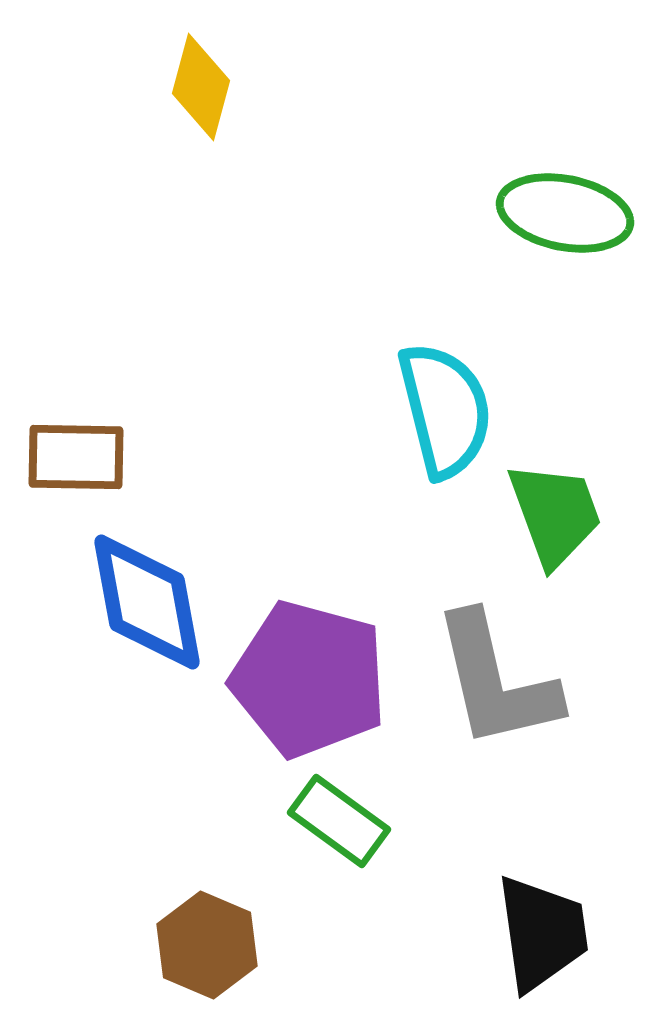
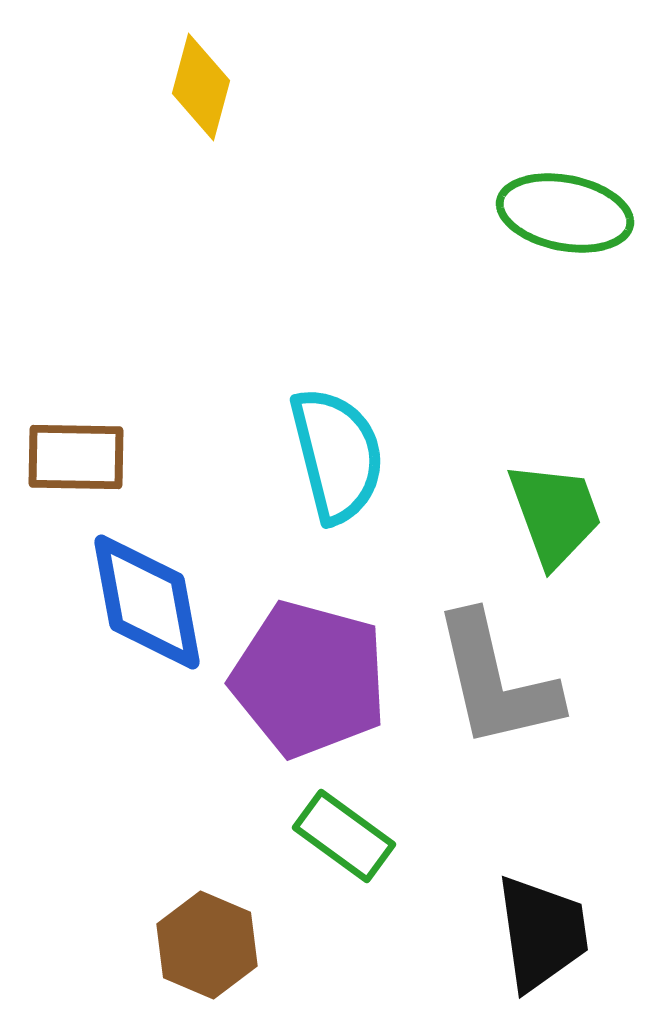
cyan semicircle: moved 108 px left, 45 px down
green rectangle: moved 5 px right, 15 px down
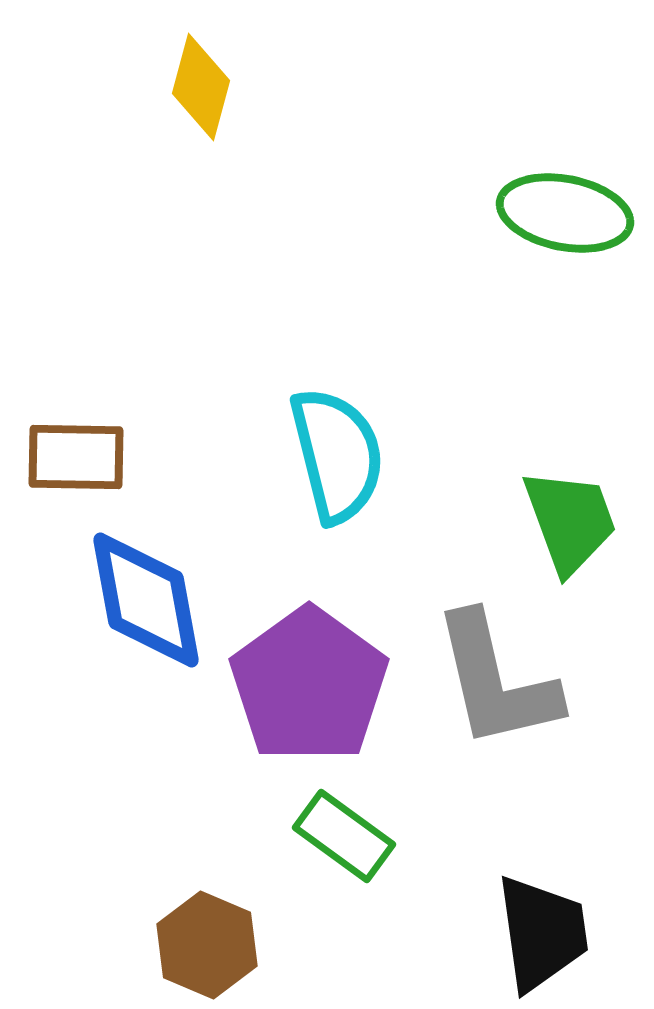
green trapezoid: moved 15 px right, 7 px down
blue diamond: moved 1 px left, 2 px up
purple pentagon: moved 6 px down; rotated 21 degrees clockwise
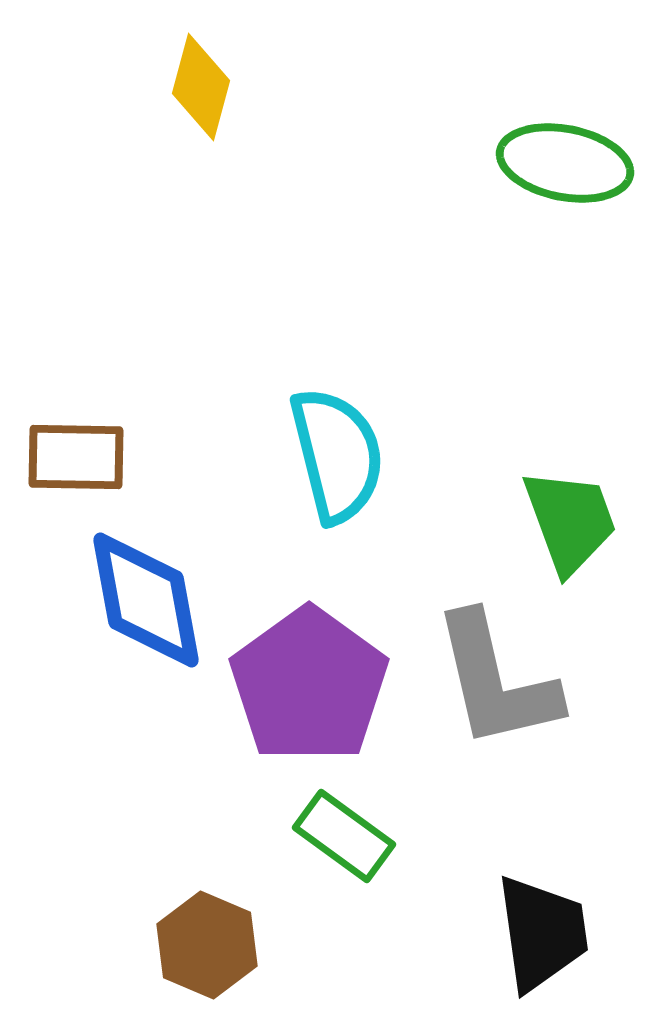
green ellipse: moved 50 px up
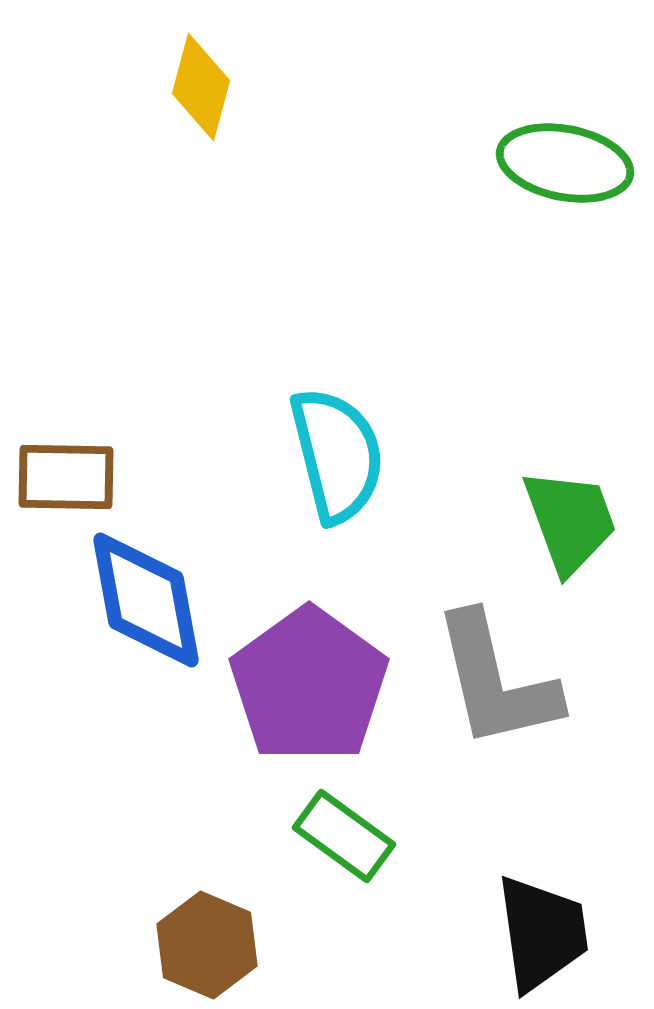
brown rectangle: moved 10 px left, 20 px down
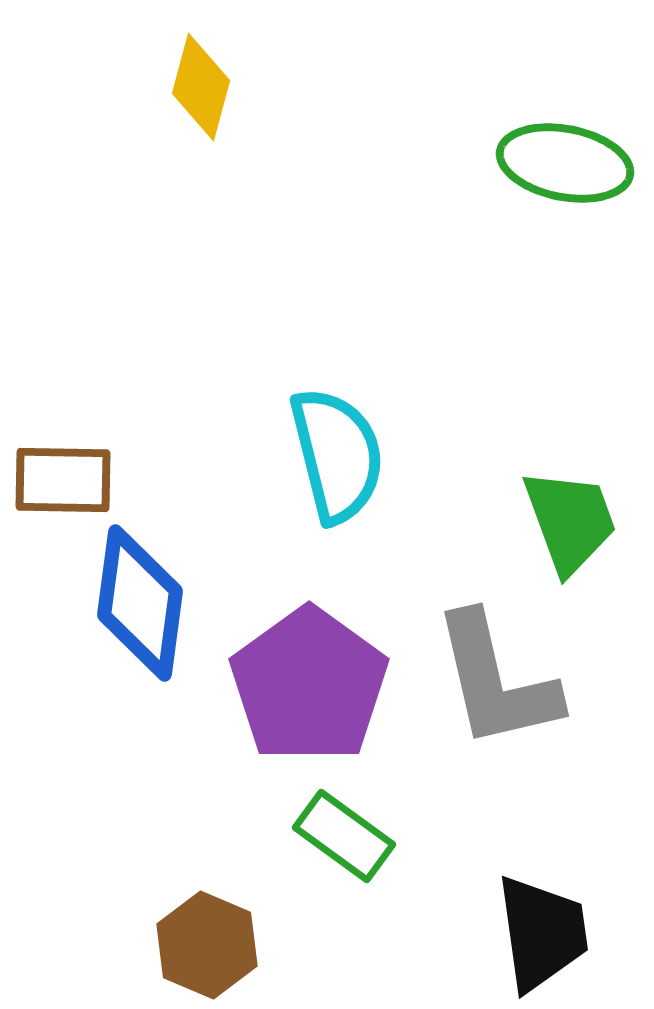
brown rectangle: moved 3 px left, 3 px down
blue diamond: moved 6 px left, 3 px down; rotated 18 degrees clockwise
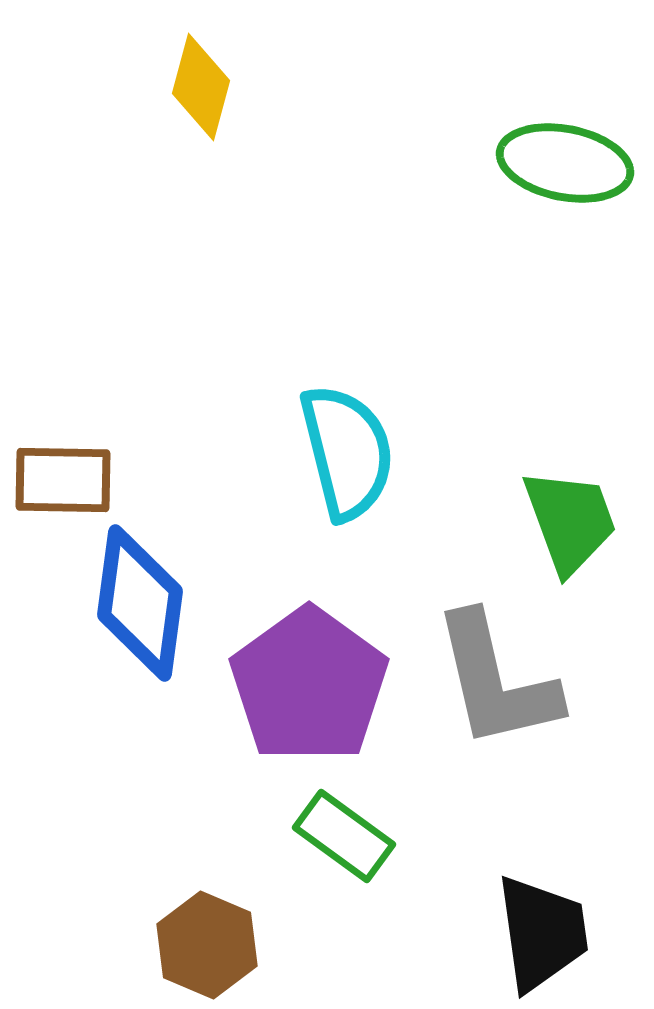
cyan semicircle: moved 10 px right, 3 px up
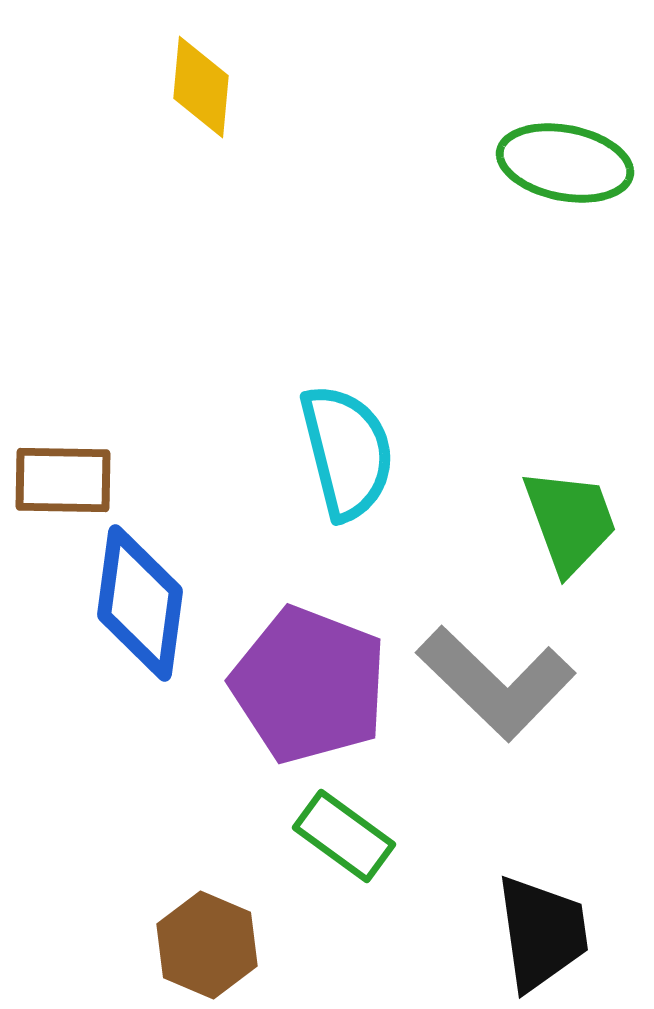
yellow diamond: rotated 10 degrees counterclockwise
gray L-shape: moved 2 px down; rotated 33 degrees counterclockwise
purple pentagon: rotated 15 degrees counterclockwise
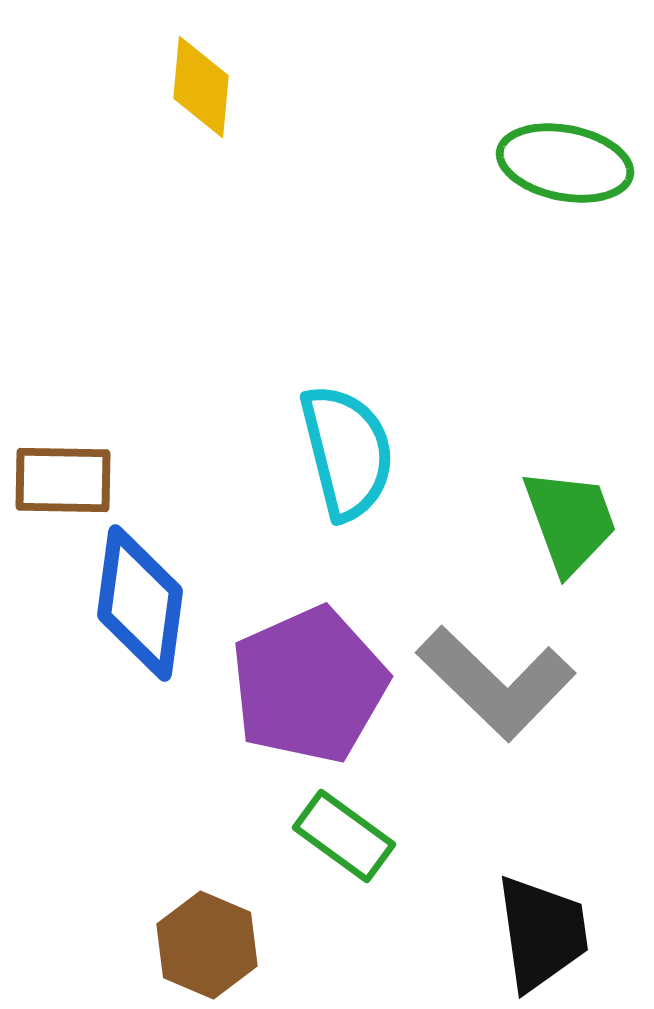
purple pentagon: rotated 27 degrees clockwise
